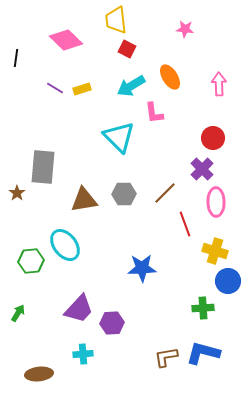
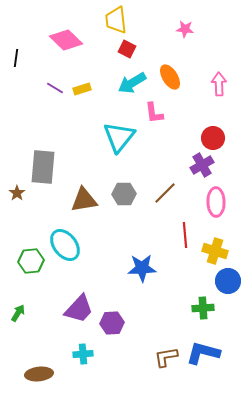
cyan arrow: moved 1 px right, 3 px up
cyan triangle: rotated 24 degrees clockwise
purple cross: moved 4 px up; rotated 15 degrees clockwise
red line: moved 11 px down; rotated 15 degrees clockwise
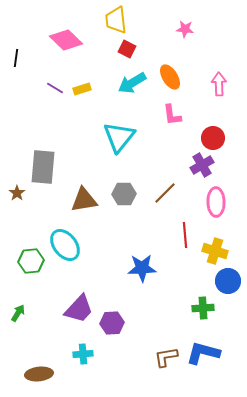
pink L-shape: moved 18 px right, 2 px down
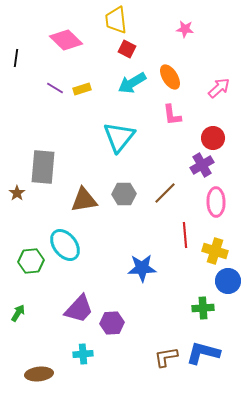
pink arrow: moved 4 px down; rotated 50 degrees clockwise
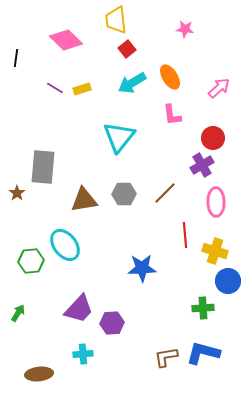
red square: rotated 24 degrees clockwise
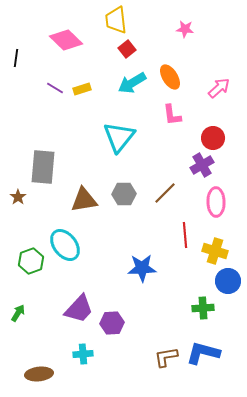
brown star: moved 1 px right, 4 px down
green hexagon: rotated 15 degrees counterclockwise
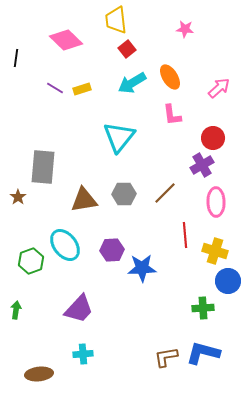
green arrow: moved 2 px left, 3 px up; rotated 24 degrees counterclockwise
purple hexagon: moved 73 px up
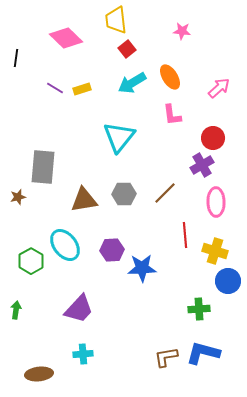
pink star: moved 3 px left, 2 px down
pink diamond: moved 2 px up
brown star: rotated 21 degrees clockwise
green hexagon: rotated 10 degrees counterclockwise
green cross: moved 4 px left, 1 px down
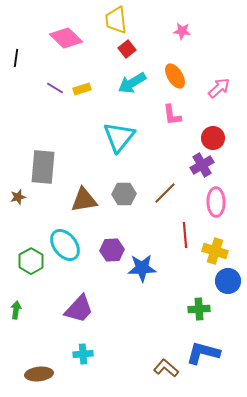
orange ellipse: moved 5 px right, 1 px up
brown L-shape: moved 11 px down; rotated 50 degrees clockwise
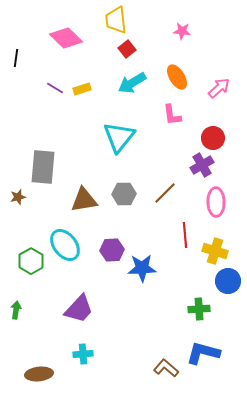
orange ellipse: moved 2 px right, 1 px down
